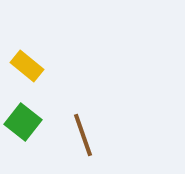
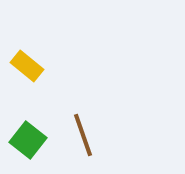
green square: moved 5 px right, 18 px down
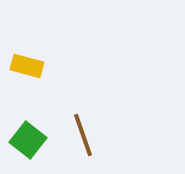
yellow rectangle: rotated 24 degrees counterclockwise
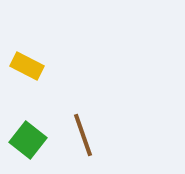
yellow rectangle: rotated 12 degrees clockwise
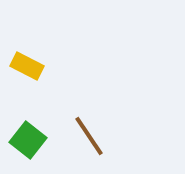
brown line: moved 6 px right, 1 px down; rotated 15 degrees counterclockwise
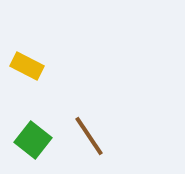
green square: moved 5 px right
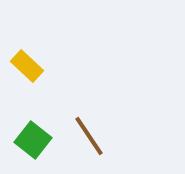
yellow rectangle: rotated 16 degrees clockwise
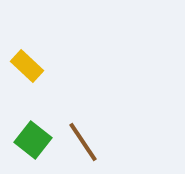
brown line: moved 6 px left, 6 px down
